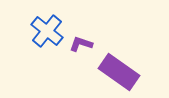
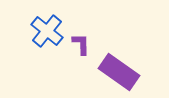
purple L-shape: rotated 70 degrees clockwise
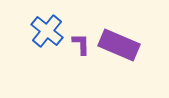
purple rectangle: moved 27 px up; rotated 12 degrees counterclockwise
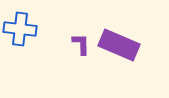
blue cross: moved 27 px left, 2 px up; rotated 32 degrees counterclockwise
